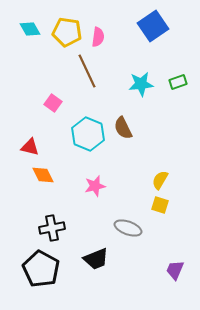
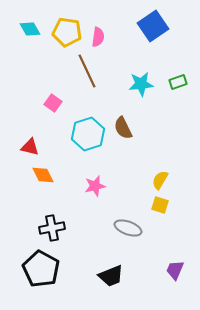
cyan hexagon: rotated 20 degrees clockwise
black trapezoid: moved 15 px right, 17 px down
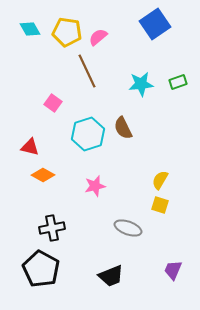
blue square: moved 2 px right, 2 px up
pink semicircle: rotated 138 degrees counterclockwise
orange diamond: rotated 35 degrees counterclockwise
purple trapezoid: moved 2 px left
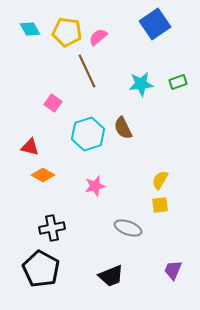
yellow square: rotated 24 degrees counterclockwise
